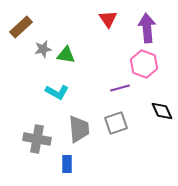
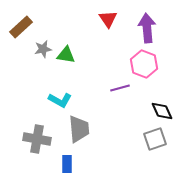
cyan L-shape: moved 3 px right, 8 px down
gray square: moved 39 px right, 16 px down
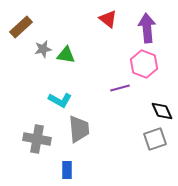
red triangle: rotated 18 degrees counterclockwise
blue rectangle: moved 6 px down
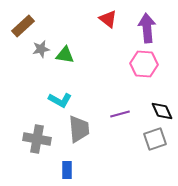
brown rectangle: moved 2 px right, 1 px up
gray star: moved 2 px left
green triangle: moved 1 px left
pink hexagon: rotated 16 degrees counterclockwise
purple line: moved 26 px down
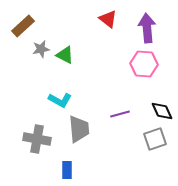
green triangle: rotated 18 degrees clockwise
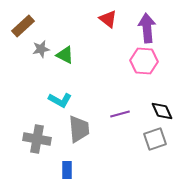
pink hexagon: moved 3 px up
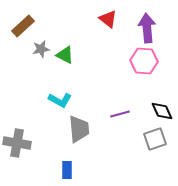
gray cross: moved 20 px left, 4 px down
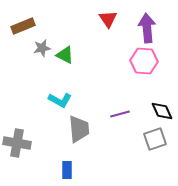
red triangle: rotated 18 degrees clockwise
brown rectangle: rotated 20 degrees clockwise
gray star: moved 1 px right, 1 px up
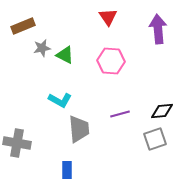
red triangle: moved 2 px up
purple arrow: moved 11 px right, 1 px down
pink hexagon: moved 33 px left
black diamond: rotated 70 degrees counterclockwise
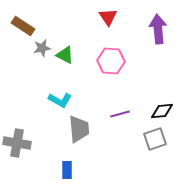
brown rectangle: rotated 55 degrees clockwise
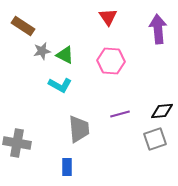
gray star: moved 3 px down
cyan L-shape: moved 15 px up
blue rectangle: moved 3 px up
